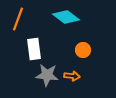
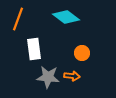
orange circle: moved 1 px left, 3 px down
gray star: moved 1 px right, 2 px down
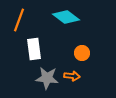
orange line: moved 1 px right, 1 px down
gray star: moved 1 px left, 1 px down
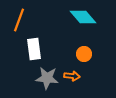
cyan diamond: moved 17 px right; rotated 12 degrees clockwise
orange circle: moved 2 px right, 1 px down
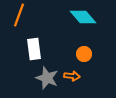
orange line: moved 5 px up
gray star: rotated 15 degrees clockwise
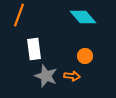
orange circle: moved 1 px right, 2 px down
gray star: moved 1 px left, 2 px up
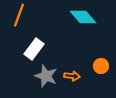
white rectangle: rotated 45 degrees clockwise
orange circle: moved 16 px right, 10 px down
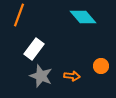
gray star: moved 5 px left
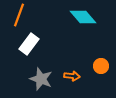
white rectangle: moved 5 px left, 5 px up
gray star: moved 3 px down
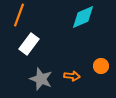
cyan diamond: rotated 72 degrees counterclockwise
